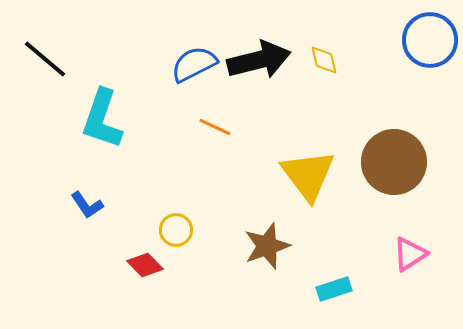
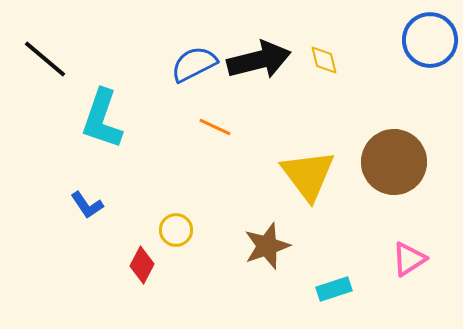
pink triangle: moved 1 px left, 5 px down
red diamond: moved 3 px left; rotated 72 degrees clockwise
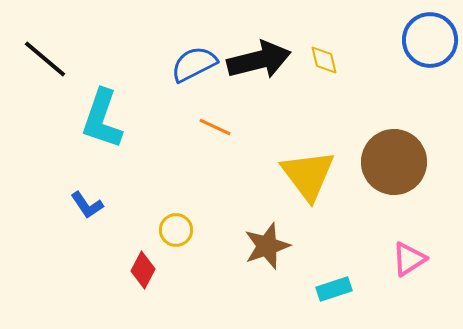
red diamond: moved 1 px right, 5 px down
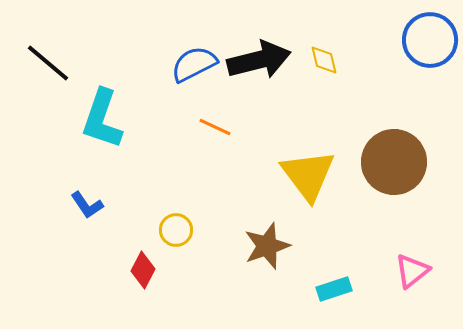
black line: moved 3 px right, 4 px down
pink triangle: moved 3 px right, 12 px down; rotated 6 degrees counterclockwise
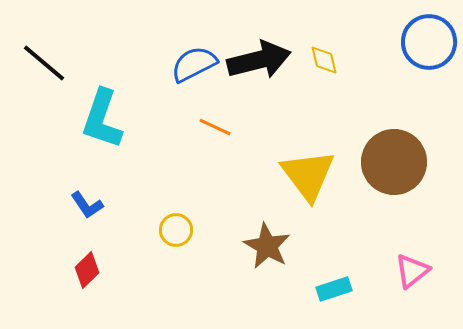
blue circle: moved 1 px left, 2 px down
black line: moved 4 px left
brown star: rotated 24 degrees counterclockwise
red diamond: moved 56 px left; rotated 18 degrees clockwise
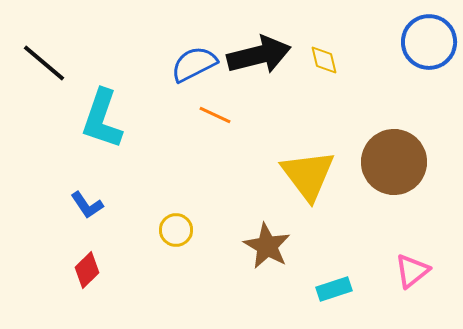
black arrow: moved 5 px up
orange line: moved 12 px up
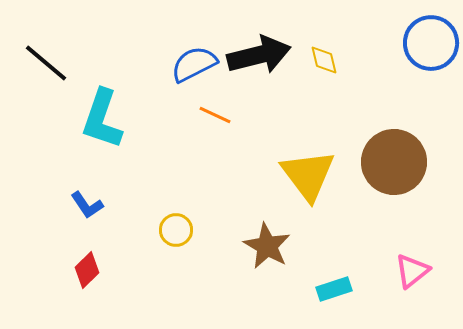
blue circle: moved 2 px right, 1 px down
black line: moved 2 px right
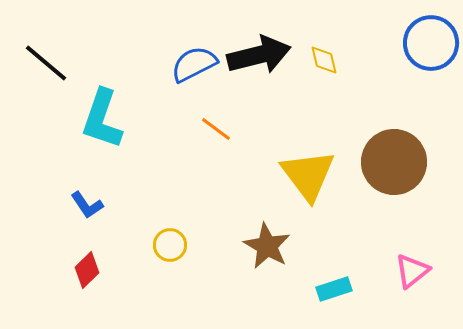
orange line: moved 1 px right, 14 px down; rotated 12 degrees clockwise
yellow circle: moved 6 px left, 15 px down
